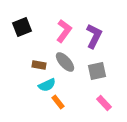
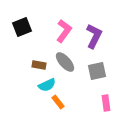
pink rectangle: moved 2 px right; rotated 35 degrees clockwise
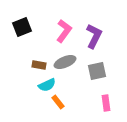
gray ellipse: rotated 70 degrees counterclockwise
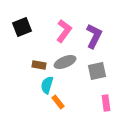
cyan semicircle: rotated 132 degrees clockwise
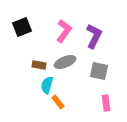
gray square: moved 2 px right; rotated 24 degrees clockwise
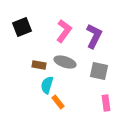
gray ellipse: rotated 40 degrees clockwise
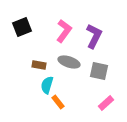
gray ellipse: moved 4 px right
pink rectangle: rotated 56 degrees clockwise
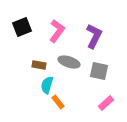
pink L-shape: moved 7 px left
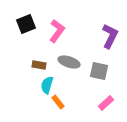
black square: moved 4 px right, 3 px up
purple L-shape: moved 16 px right
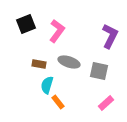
brown rectangle: moved 1 px up
